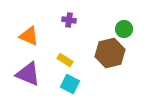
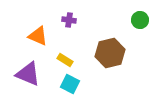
green circle: moved 16 px right, 9 px up
orange triangle: moved 9 px right
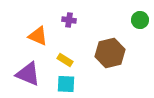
cyan square: moved 4 px left; rotated 24 degrees counterclockwise
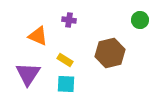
purple triangle: rotated 40 degrees clockwise
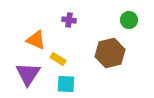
green circle: moved 11 px left
orange triangle: moved 2 px left, 4 px down
yellow rectangle: moved 7 px left, 1 px up
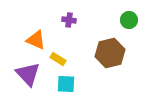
purple triangle: rotated 16 degrees counterclockwise
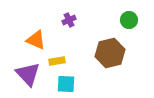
purple cross: rotated 32 degrees counterclockwise
yellow rectangle: moved 1 px left, 2 px down; rotated 42 degrees counterclockwise
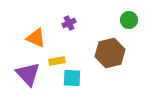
purple cross: moved 3 px down
orange triangle: moved 2 px up
cyan square: moved 6 px right, 6 px up
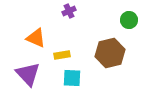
purple cross: moved 12 px up
yellow rectangle: moved 5 px right, 6 px up
